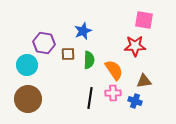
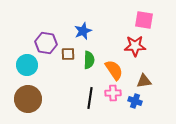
purple hexagon: moved 2 px right
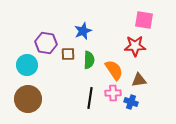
brown triangle: moved 5 px left, 1 px up
blue cross: moved 4 px left, 1 px down
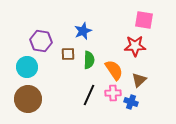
purple hexagon: moved 5 px left, 2 px up
cyan circle: moved 2 px down
brown triangle: rotated 35 degrees counterclockwise
black line: moved 1 px left, 3 px up; rotated 15 degrees clockwise
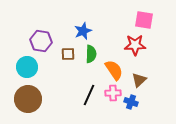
red star: moved 1 px up
green semicircle: moved 2 px right, 6 px up
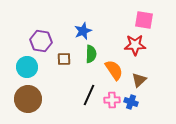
brown square: moved 4 px left, 5 px down
pink cross: moved 1 px left, 7 px down
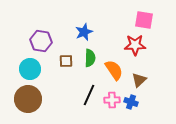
blue star: moved 1 px right, 1 px down
green semicircle: moved 1 px left, 4 px down
brown square: moved 2 px right, 2 px down
cyan circle: moved 3 px right, 2 px down
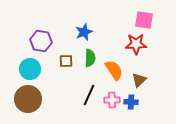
red star: moved 1 px right, 1 px up
blue cross: rotated 16 degrees counterclockwise
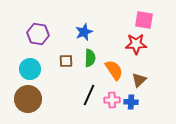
purple hexagon: moved 3 px left, 7 px up
